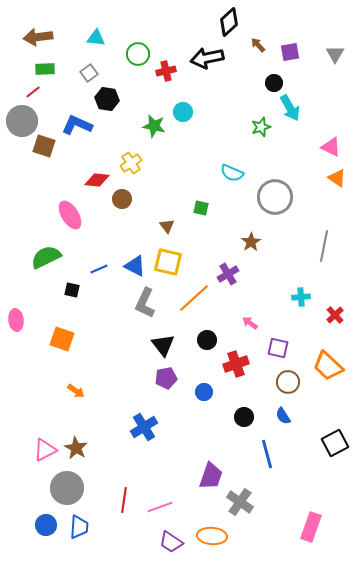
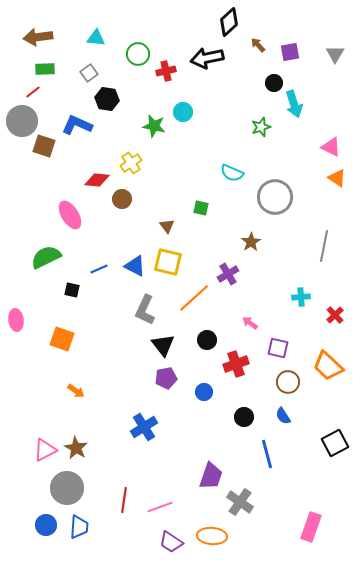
cyan arrow at (290, 108): moved 4 px right, 4 px up; rotated 12 degrees clockwise
gray L-shape at (145, 303): moved 7 px down
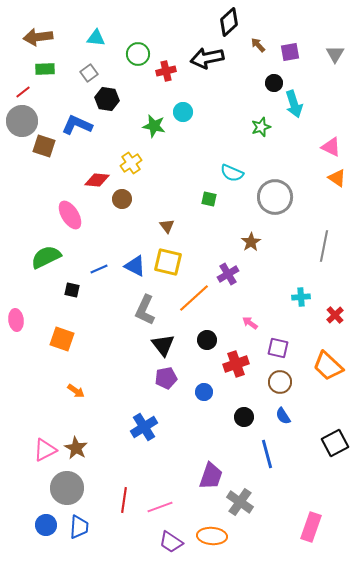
red line at (33, 92): moved 10 px left
green square at (201, 208): moved 8 px right, 9 px up
brown circle at (288, 382): moved 8 px left
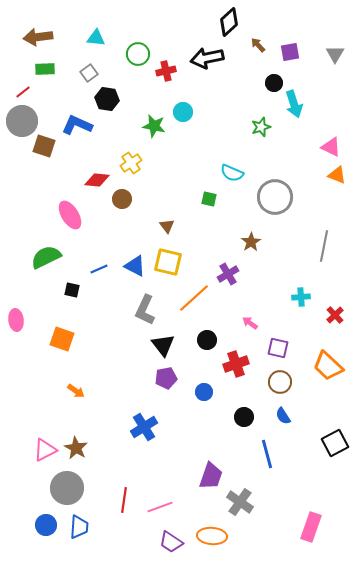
orange triangle at (337, 178): moved 3 px up; rotated 12 degrees counterclockwise
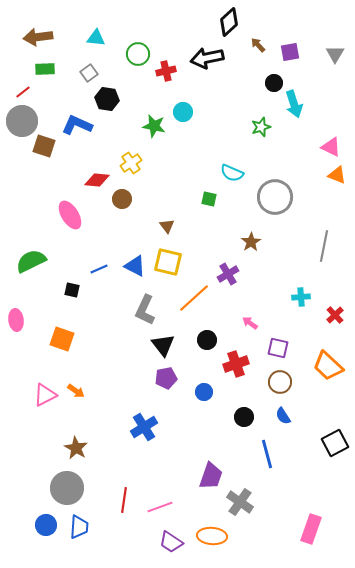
green semicircle at (46, 257): moved 15 px left, 4 px down
pink triangle at (45, 450): moved 55 px up
pink rectangle at (311, 527): moved 2 px down
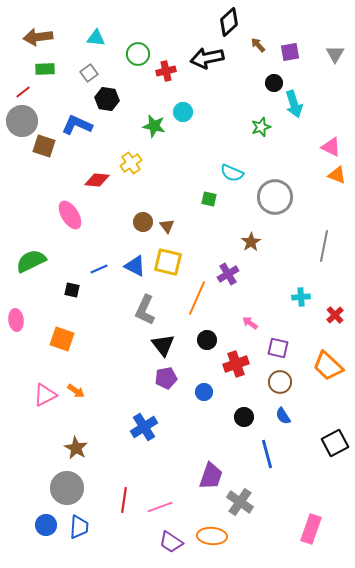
brown circle at (122, 199): moved 21 px right, 23 px down
orange line at (194, 298): moved 3 px right; rotated 24 degrees counterclockwise
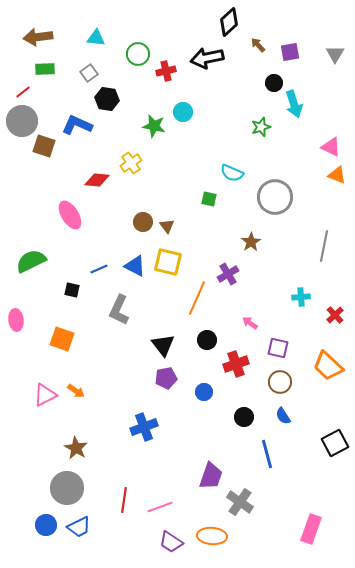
gray L-shape at (145, 310): moved 26 px left
blue cross at (144, 427): rotated 12 degrees clockwise
blue trapezoid at (79, 527): rotated 60 degrees clockwise
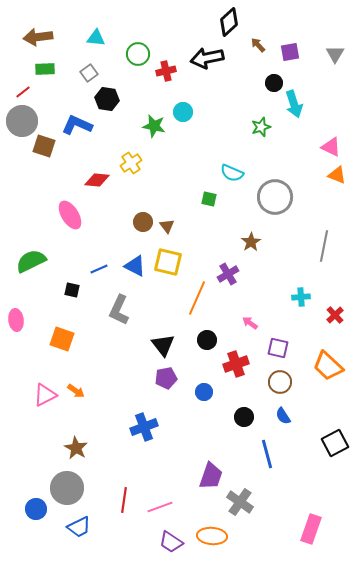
blue circle at (46, 525): moved 10 px left, 16 px up
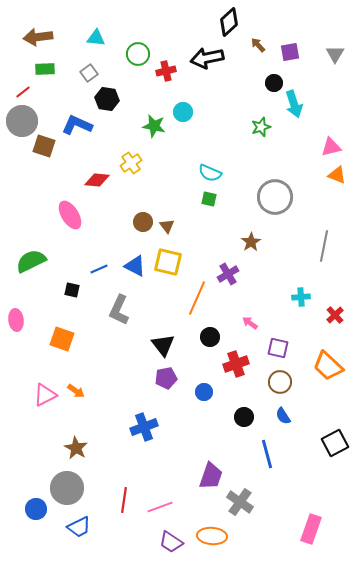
pink triangle at (331, 147): rotated 40 degrees counterclockwise
cyan semicircle at (232, 173): moved 22 px left
black circle at (207, 340): moved 3 px right, 3 px up
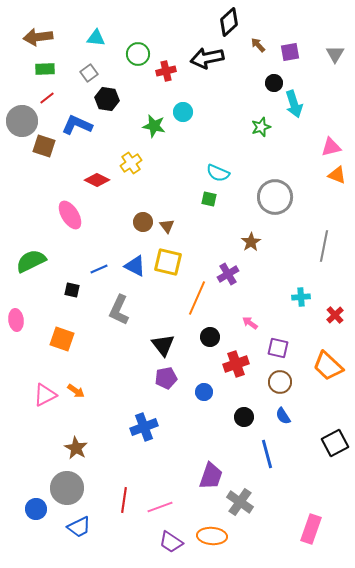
red line at (23, 92): moved 24 px right, 6 px down
cyan semicircle at (210, 173): moved 8 px right
red diamond at (97, 180): rotated 20 degrees clockwise
